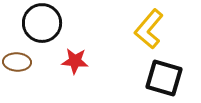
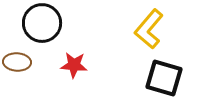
red star: moved 1 px left, 4 px down
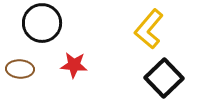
brown ellipse: moved 3 px right, 7 px down
black square: rotated 30 degrees clockwise
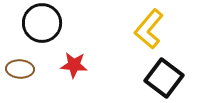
black square: rotated 9 degrees counterclockwise
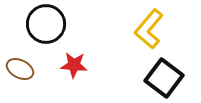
black circle: moved 4 px right, 1 px down
brown ellipse: rotated 24 degrees clockwise
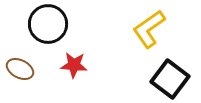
black circle: moved 2 px right
yellow L-shape: rotated 15 degrees clockwise
black square: moved 6 px right, 1 px down
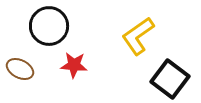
black circle: moved 1 px right, 2 px down
yellow L-shape: moved 11 px left, 7 px down
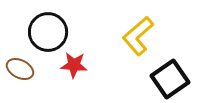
black circle: moved 1 px left, 6 px down
yellow L-shape: rotated 6 degrees counterclockwise
black square: rotated 18 degrees clockwise
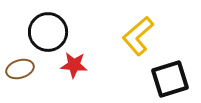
brown ellipse: rotated 44 degrees counterclockwise
black square: rotated 18 degrees clockwise
